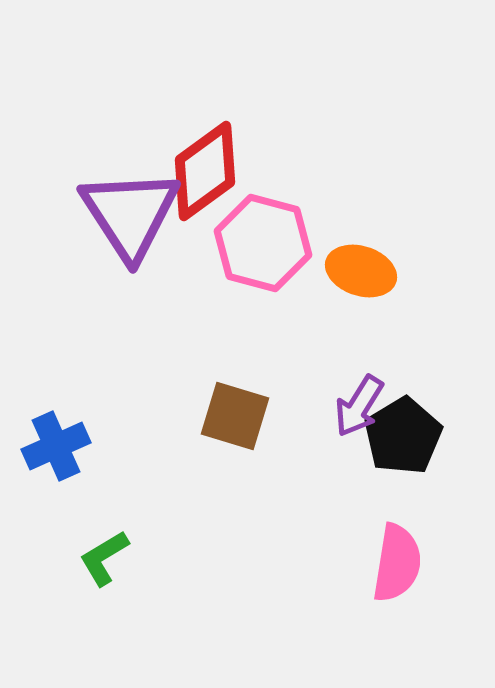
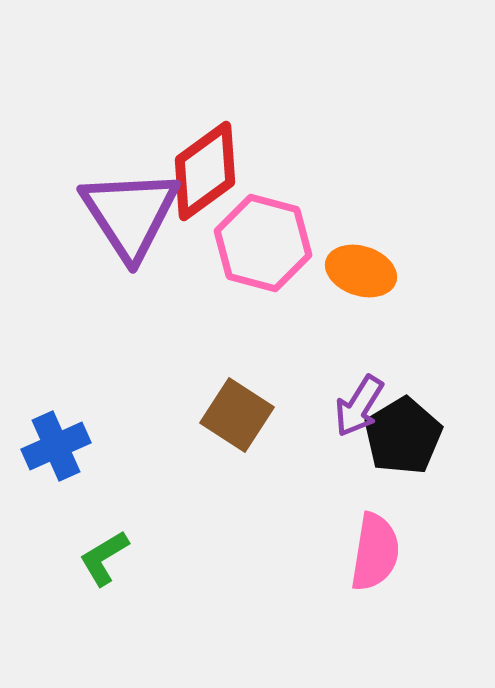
brown square: moved 2 px right, 1 px up; rotated 16 degrees clockwise
pink semicircle: moved 22 px left, 11 px up
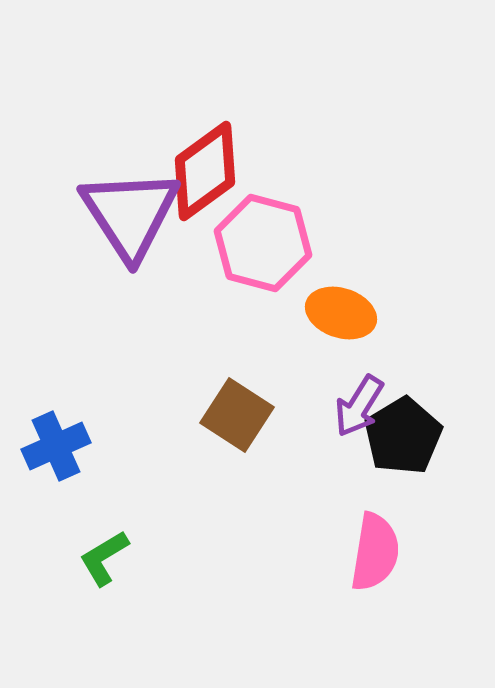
orange ellipse: moved 20 px left, 42 px down
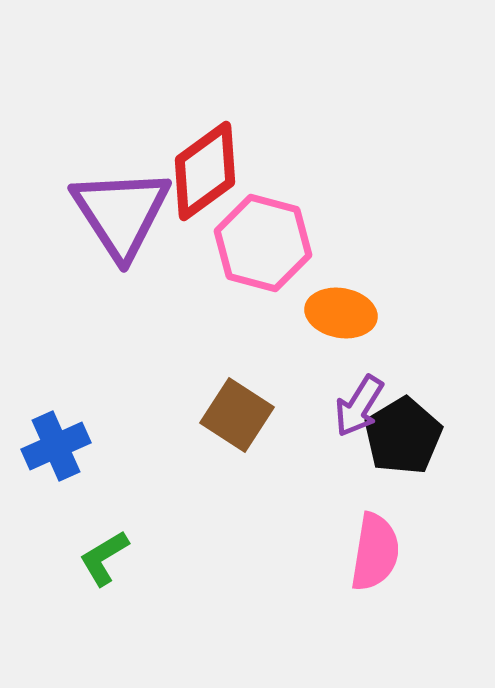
purple triangle: moved 9 px left, 1 px up
orange ellipse: rotated 8 degrees counterclockwise
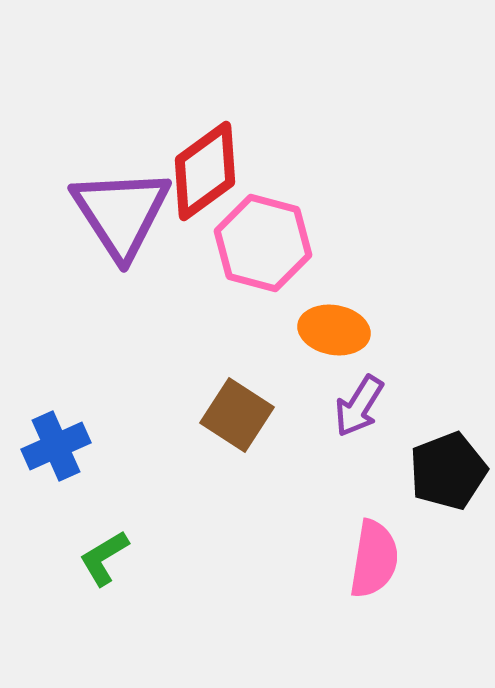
orange ellipse: moved 7 px left, 17 px down
black pentagon: moved 45 px right, 35 px down; rotated 10 degrees clockwise
pink semicircle: moved 1 px left, 7 px down
